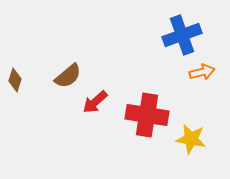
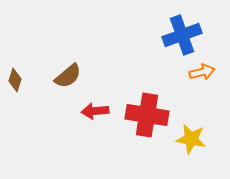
red arrow: moved 9 px down; rotated 36 degrees clockwise
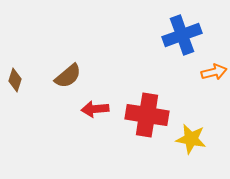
orange arrow: moved 12 px right
red arrow: moved 2 px up
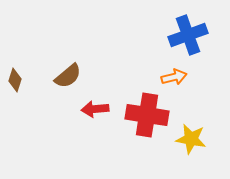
blue cross: moved 6 px right
orange arrow: moved 40 px left, 5 px down
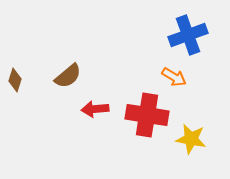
orange arrow: rotated 45 degrees clockwise
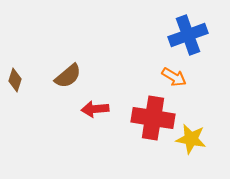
red cross: moved 6 px right, 3 px down
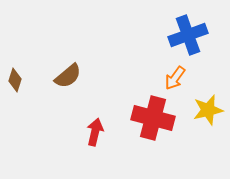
orange arrow: moved 1 px right, 1 px down; rotated 95 degrees clockwise
red arrow: moved 23 px down; rotated 108 degrees clockwise
red cross: rotated 6 degrees clockwise
yellow star: moved 17 px right, 29 px up; rotated 24 degrees counterclockwise
